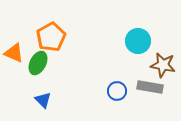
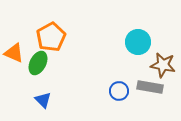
cyan circle: moved 1 px down
blue circle: moved 2 px right
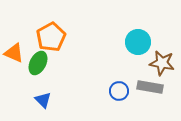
brown star: moved 1 px left, 2 px up
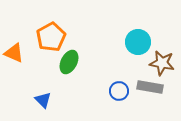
green ellipse: moved 31 px right, 1 px up
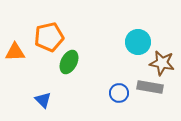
orange pentagon: moved 2 px left; rotated 16 degrees clockwise
orange triangle: moved 1 px right, 1 px up; rotated 25 degrees counterclockwise
blue circle: moved 2 px down
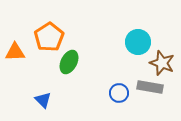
orange pentagon: rotated 20 degrees counterclockwise
brown star: rotated 10 degrees clockwise
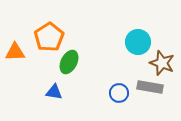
blue triangle: moved 11 px right, 8 px up; rotated 36 degrees counterclockwise
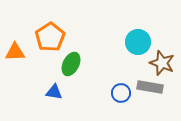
orange pentagon: moved 1 px right
green ellipse: moved 2 px right, 2 px down
blue circle: moved 2 px right
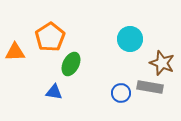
cyan circle: moved 8 px left, 3 px up
